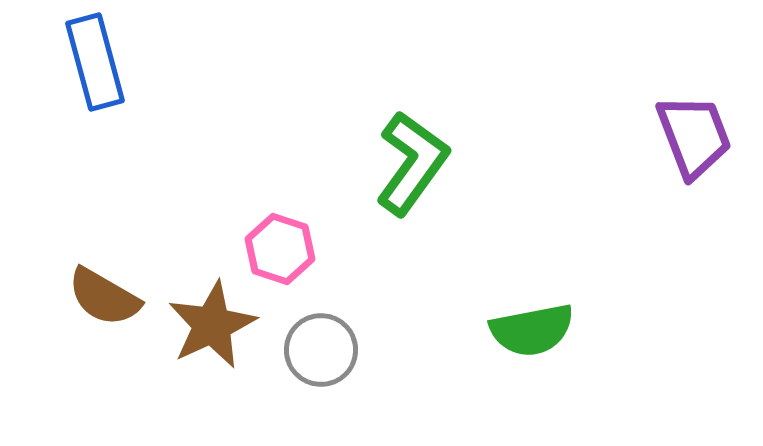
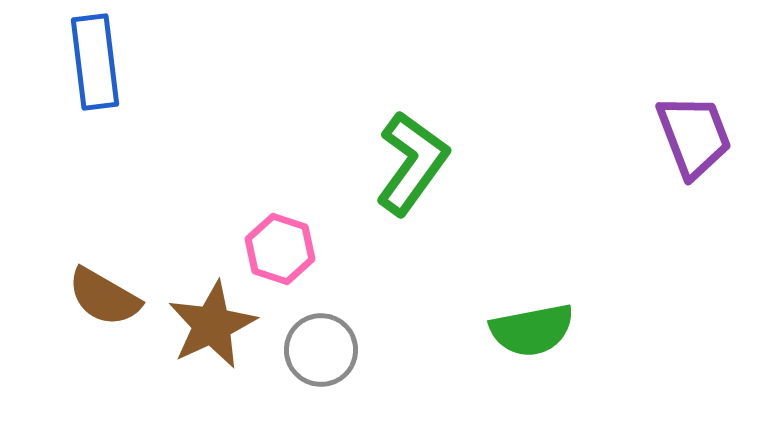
blue rectangle: rotated 8 degrees clockwise
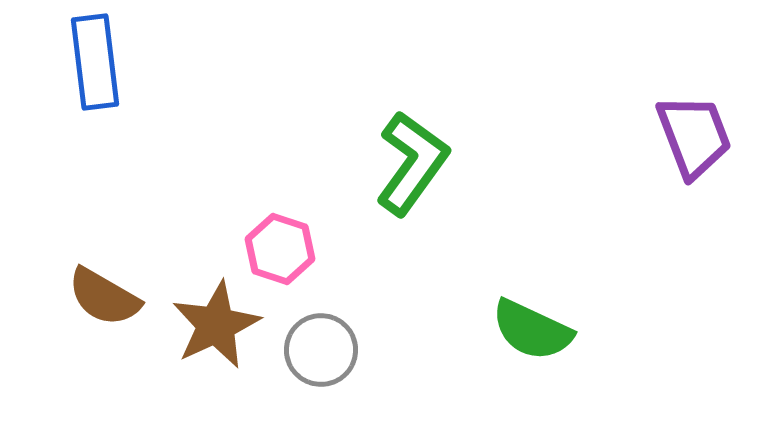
brown star: moved 4 px right
green semicircle: rotated 36 degrees clockwise
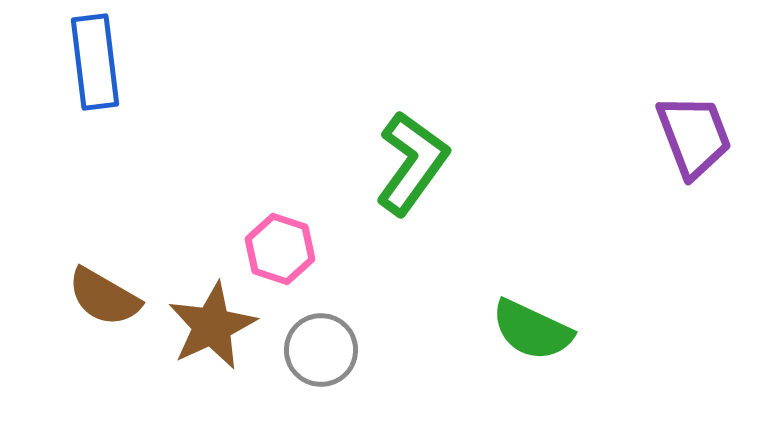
brown star: moved 4 px left, 1 px down
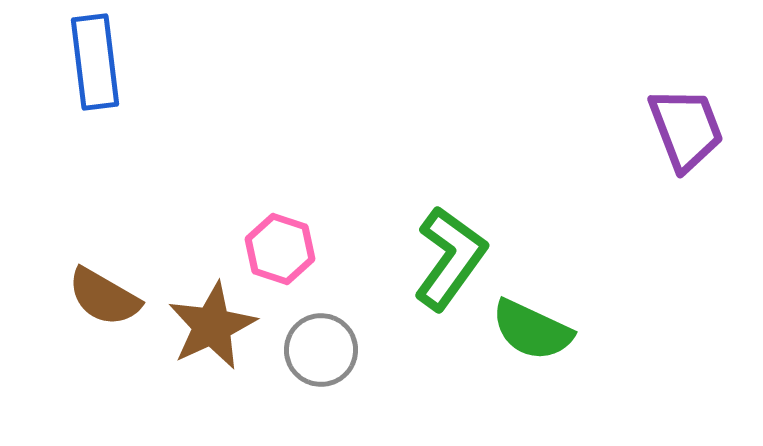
purple trapezoid: moved 8 px left, 7 px up
green L-shape: moved 38 px right, 95 px down
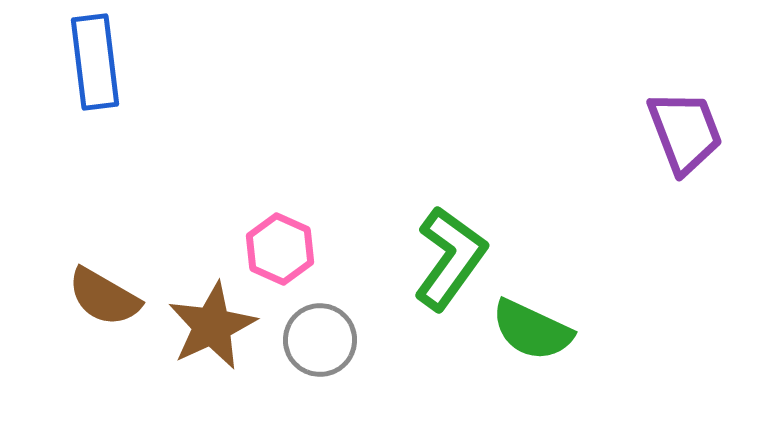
purple trapezoid: moved 1 px left, 3 px down
pink hexagon: rotated 6 degrees clockwise
gray circle: moved 1 px left, 10 px up
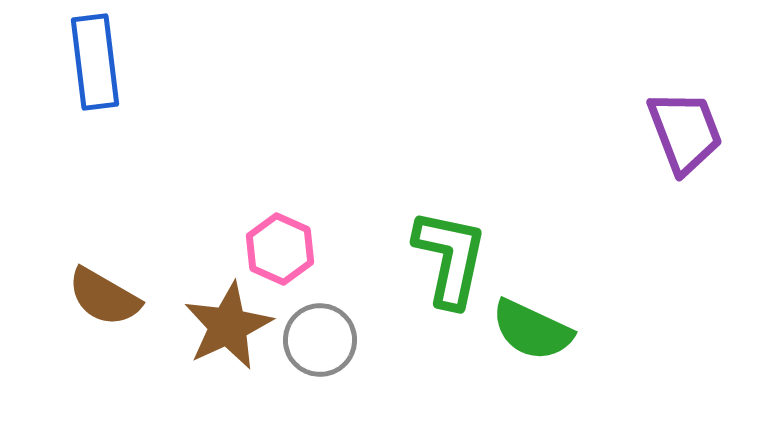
green L-shape: rotated 24 degrees counterclockwise
brown star: moved 16 px right
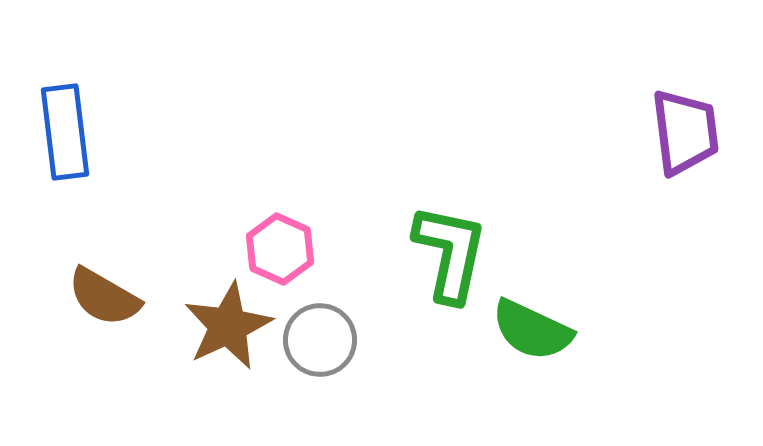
blue rectangle: moved 30 px left, 70 px down
purple trapezoid: rotated 14 degrees clockwise
green L-shape: moved 5 px up
